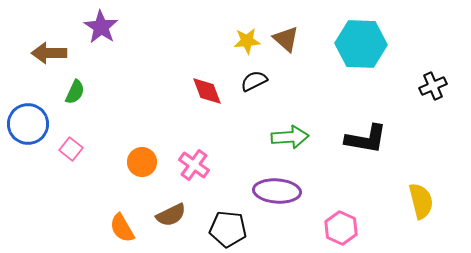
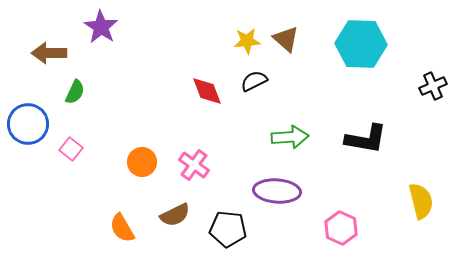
brown semicircle: moved 4 px right
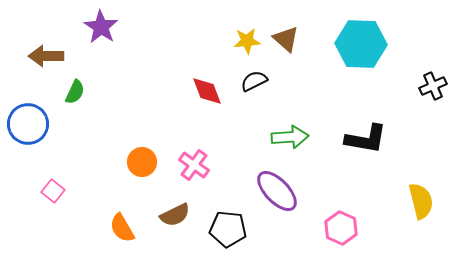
brown arrow: moved 3 px left, 3 px down
pink square: moved 18 px left, 42 px down
purple ellipse: rotated 42 degrees clockwise
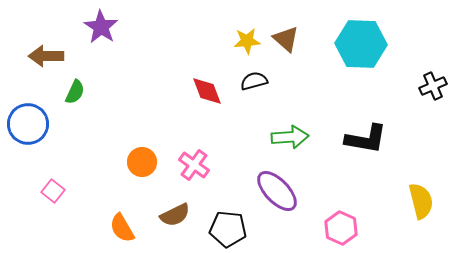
black semicircle: rotated 12 degrees clockwise
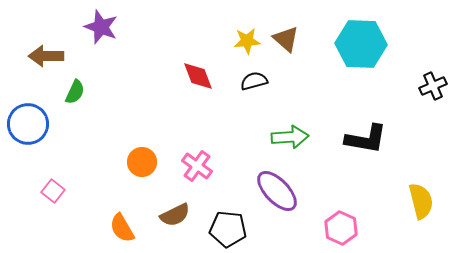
purple star: rotated 12 degrees counterclockwise
red diamond: moved 9 px left, 15 px up
pink cross: moved 3 px right, 1 px down
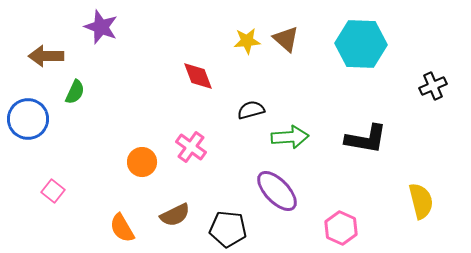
black semicircle: moved 3 px left, 29 px down
blue circle: moved 5 px up
pink cross: moved 6 px left, 19 px up
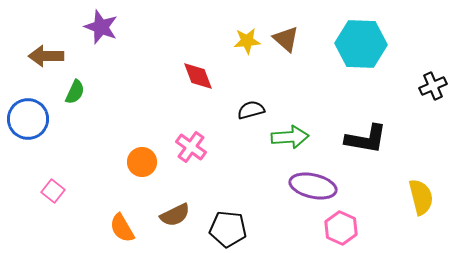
purple ellipse: moved 36 px right, 5 px up; rotated 33 degrees counterclockwise
yellow semicircle: moved 4 px up
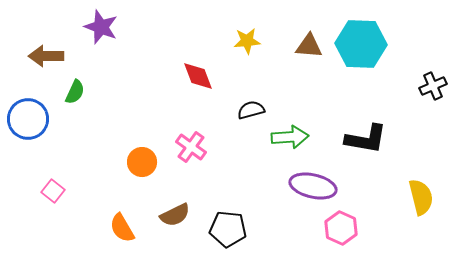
brown triangle: moved 23 px right, 7 px down; rotated 36 degrees counterclockwise
